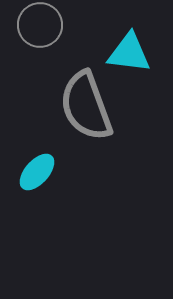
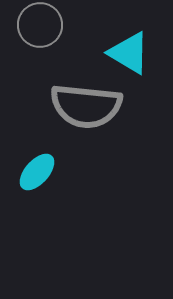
cyan triangle: rotated 24 degrees clockwise
gray semicircle: rotated 64 degrees counterclockwise
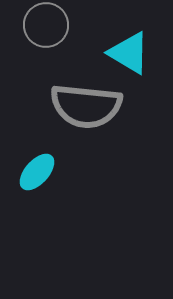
gray circle: moved 6 px right
